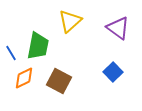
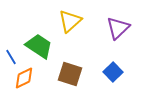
purple triangle: rotated 40 degrees clockwise
green trapezoid: moved 1 px right; rotated 68 degrees counterclockwise
blue line: moved 4 px down
brown square: moved 11 px right, 7 px up; rotated 10 degrees counterclockwise
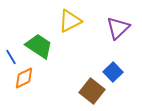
yellow triangle: rotated 15 degrees clockwise
brown square: moved 22 px right, 17 px down; rotated 20 degrees clockwise
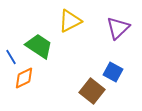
blue square: rotated 18 degrees counterclockwise
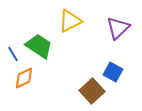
blue line: moved 2 px right, 3 px up
brown square: rotated 10 degrees clockwise
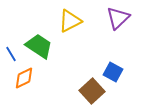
purple triangle: moved 10 px up
blue line: moved 2 px left
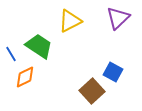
orange diamond: moved 1 px right, 1 px up
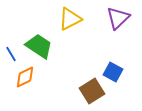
yellow triangle: moved 2 px up
brown square: rotated 10 degrees clockwise
